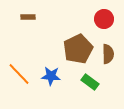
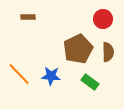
red circle: moved 1 px left
brown semicircle: moved 2 px up
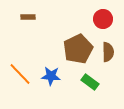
orange line: moved 1 px right
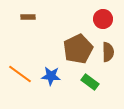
orange line: rotated 10 degrees counterclockwise
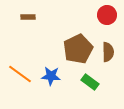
red circle: moved 4 px right, 4 px up
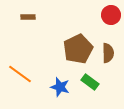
red circle: moved 4 px right
brown semicircle: moved 1 px down
blue star: moved 9 px right, 11 px down; rotated 12 degrees clockwise
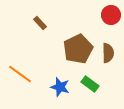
brown rectangle: moved 12 px right, 6 px down; rotated 48 degrees clockwise
green rectangle: moved 2 px down
